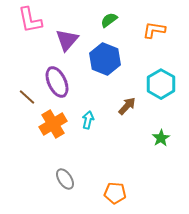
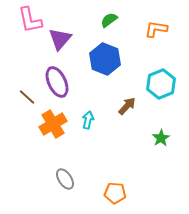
orange L-shape: moved 2 px right, 1 px up
purple triangle: moved 7 px left, 1 px up
cyan hexagon: rotated 8 degrees clockwise
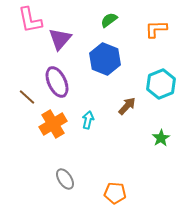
orange L-shape: rotated 10 degrees counterclockwise
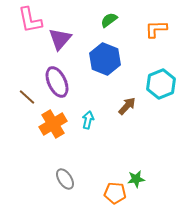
green star: moved 25 px left, 41 px down; rotated 24 degrees clockwise
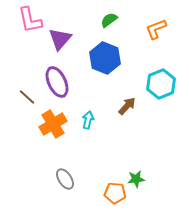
orange L-shape: rotated 20 degrees counterclockwise
blue hexagon: moved 1 px up
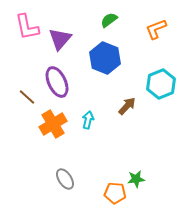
pink L-shape: moved 3 px left, 7 px down
